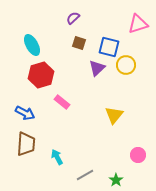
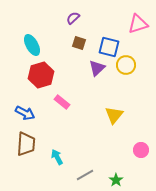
pink circle: moved 3 px right, 5 px up
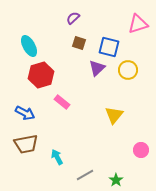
cyan ellipse: moved 3 px left, 1 px down
yellow circle: moved 2 px right, 5 px down
brown trapezoid: rotated 75 degrees clockwise
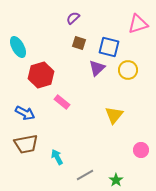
cyan ellipse: moved 11 px left, 1 px down
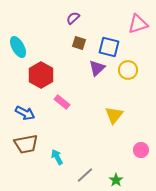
red hexagon: rotated 15 degrees counterclockwise
gray line: rotated 12 degrees counterclockwise
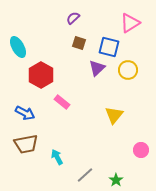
pink triangle: moved 8 px left, 1 px up; rotated 15 degrees counterclockwise
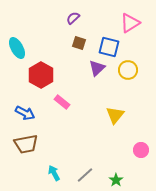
cyan ellipse: moved 1 px left, 1 px down
yellow triangle: moved 1 px right
cyan arrow: moved 3 px left, 16 px down
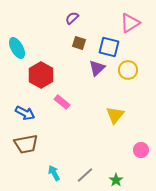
purple semicircle: moved 1 px left
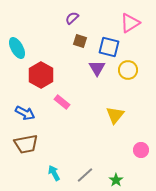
brown square: moved 1 px right, 2 px up
purple triangle: rotated 18 degrees counterclockwise
